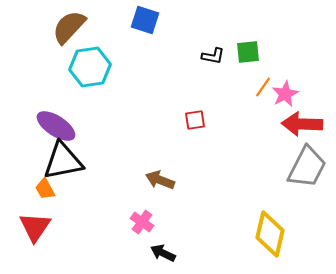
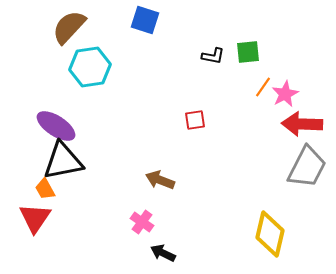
red triangle: moved 9 px up
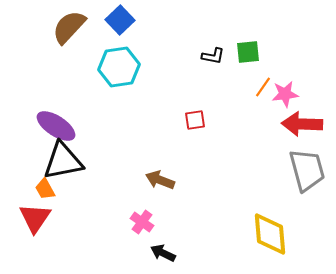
blue square: moved 25 px left; rotated 28 degrees clockwise
cyan hexagon: moved 29 px right
pink star: rotated 20 degrees clockwise
gray trapezoid: moved 3 px down; rotated 42 degrees counterclockwise
yellow diamond: rotated 18 degrees counterclockwise
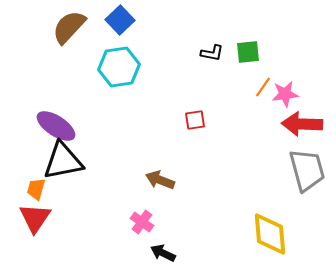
black L-shape: moved 1 px left, 3 px up
orange trapezoid: moved 9 px left; rotated 45 degrees clockwise
